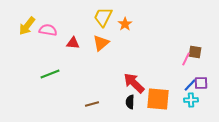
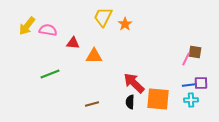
orange triangle: moved 7 px left, 13 px down; rotated 42 degrees clockwise
blue line: moved 1 px left; rotated 40 degrees clockwise
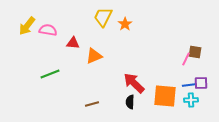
orange triangle: rotated 24 degrees counterclockwise
orange square: moved 7 px right, 3 px up
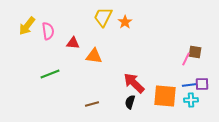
orange star: moved 2 px up
pink semicircle: moved 1 px down; rotated 72 degrees clockwise
orange triangle: rotated 30 degrees clockwise
purple square: moved 1 px right, 1 px down
black semicircle: rotated 16 degrees clockwise
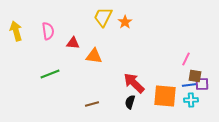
yellow arrow: moved 11 px left, 5 px down; rotated 126 degrees clockwise
brown square: moved 24 px down
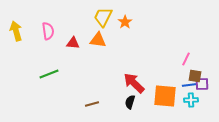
orange triangle: moved 4 px right, 16 px up
green line: moved 1 px left
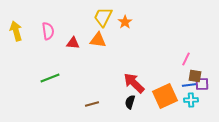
green line: moved 1 px right, 4 px down
orange square: rotated 30 degrees counterclockwise
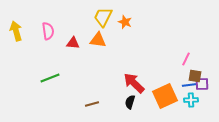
orange star: rotated 16 degrees counterclockwise
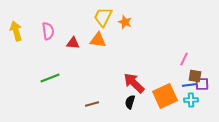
pink line: moved 2 px left
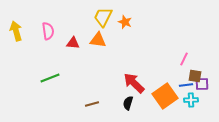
blue line: moved 3 px left
orange square: rotated 10 degrees counterclockwise
black semicircle: moved 2 px left, 1 px down
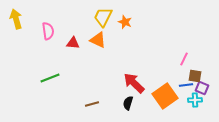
yellow arrow: moved 12 px up
orange triangle: rotated 18 degrees clockwise
purple square: moved 4 px down; rotated 24 degrees clockwise
cyan cross: moved 4 px right
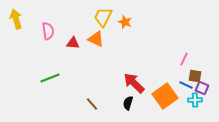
orange triangle: moved 2 px left, 1 px up
blue line: rotated 32 degrees clockwise
brown line: rotated 64 degrees clockwise
